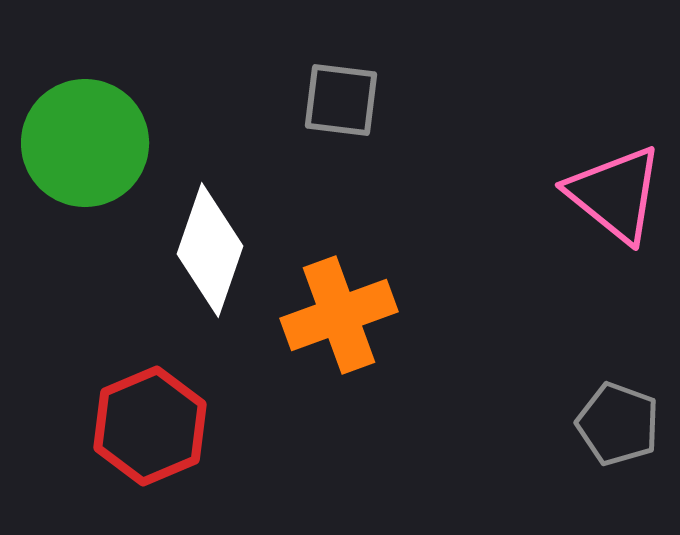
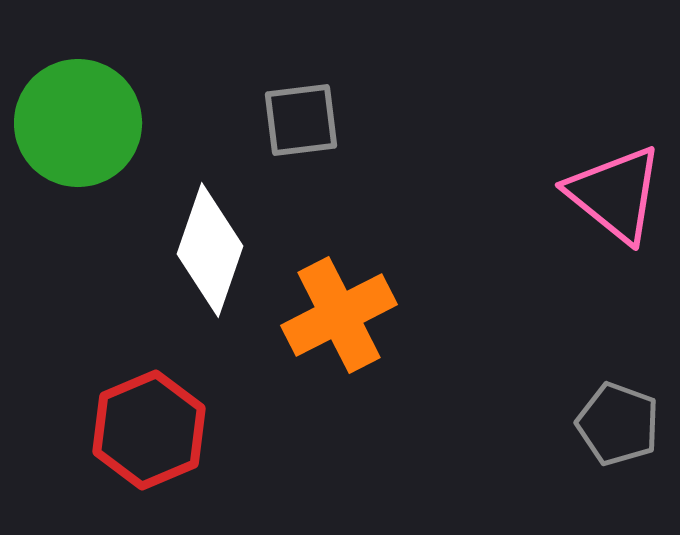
gray square: moved 40 px left, 20 px down; rotated 14 degrees counterclockwise
green circle: moved 7 px left, 20 px up
orange cross: rotated 7 degrees counterclockwise
red hexagon: moved 1 px left, 4 px down
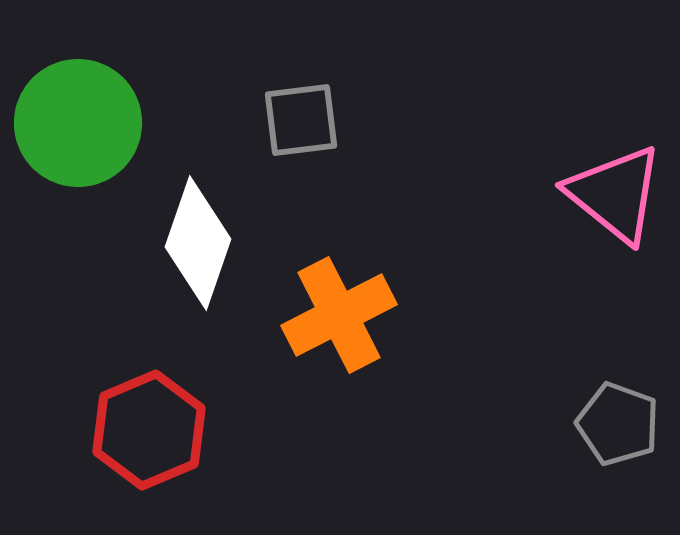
white diamond: moved 12 px left, 7 px up
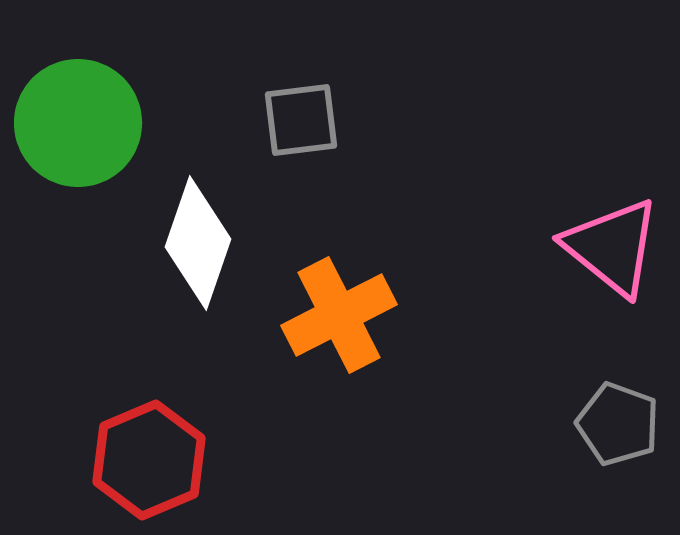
pink triangle: moved 3 px left, 53 px down
red hexagon: moved 30 px down
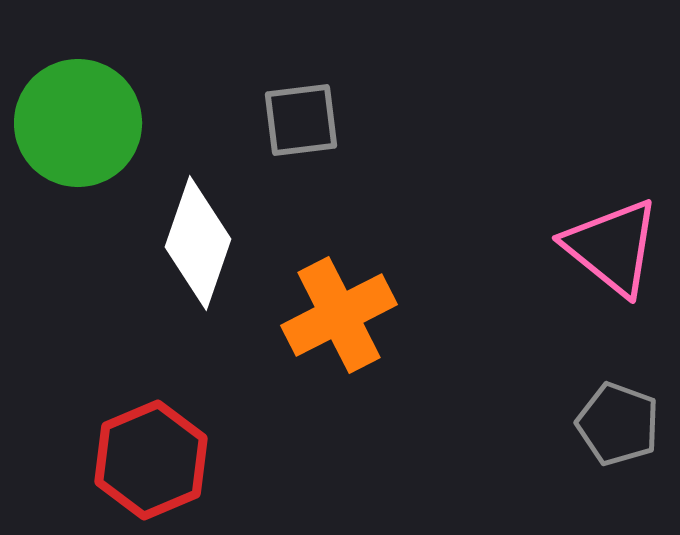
red hexagon: moved 2 px right
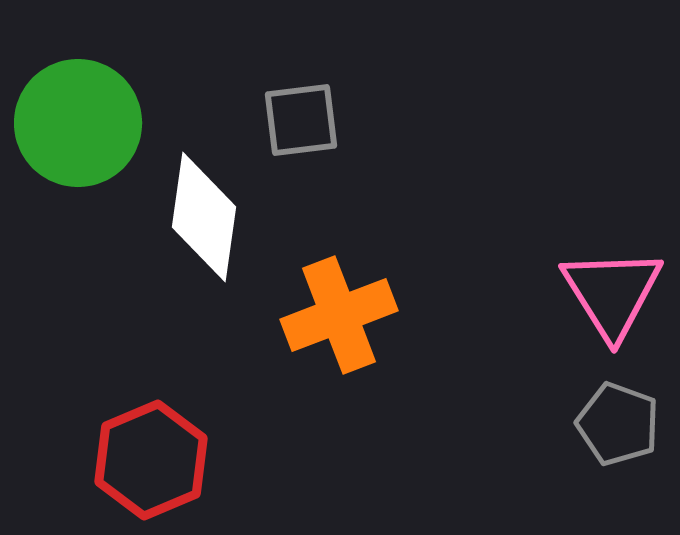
white diamond: moved 6 px right, 26 px up; rotated 11 degrees counterclockwise
pink triangle: moved 46 px down; rotated 19 degrees clockwise
orange cross: rotated 6 degrees clockwise
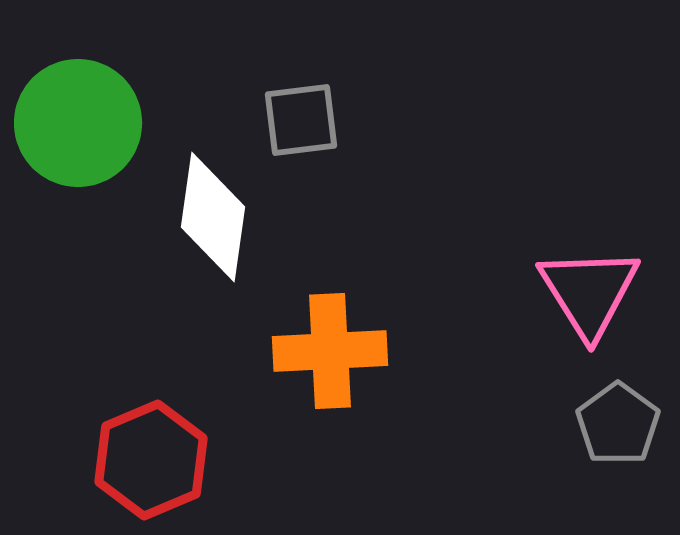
white diamond: moved 9 px right
pink triangle: moved 23 px left, 1 px up
orange cross: moved 9 px left, 36 px down; rotated 18 degrees clockwise
gray pentagon: rotated 16 degrees clockwise
